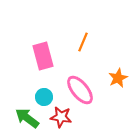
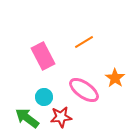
orange line: moved 1 px right; rotated 36 degrees clockwise
pink rectangle: rotated 12 degrees counterclockwise
orange star: moved 3 px left; rotated 12 degrees counterclockwise
pink ellipse: moved 4 px right; rotated 16 degrees counterclockwise
red star: rotated 15 degrees counterclockwise
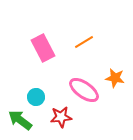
pink rectangle: moved 8 px up
orange star: rotated 24 degrees counterclockwise
cyan circle: moved 8 px left
green arrow: moved 7 px left, 2 px down
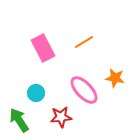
pink ellipse: rotated 12 degrees clockwise
cyan circle: moved 4 px up
green arrow: moved 1 px left; rotated 20 degrees clockwise
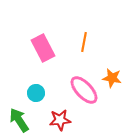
orange line: rotated 48 degrees counterclockwise
orange star: moved 3 px left
red star: moved 1 px left, 3 px down
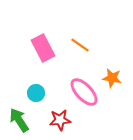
orange line: moved 4 px left, 3 px down; rotated 66 degrees counterclockwise
pink ellipse: moved 2 px down
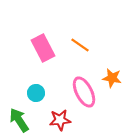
pink ellipse: rotated 16 degrees clockwise
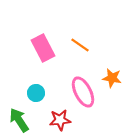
pink ellipse: moved 1 px left
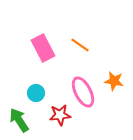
orange star: moved 2 px right, 3 px down
red star: moved 5 px up
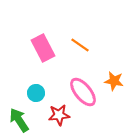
pink ellipse: rotated 12 degrees counterclockwise
red star: moved 1 px left
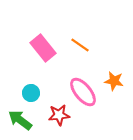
pink rectangle: rotated 12 degrees counterclockwise
cyan circle: moved 5 px left
green arrow: moved 1 px right; rotated 20 degrees counterclockwise
